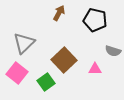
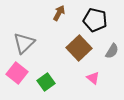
gray semicircle: moved 1 px left; rotated 77 degrees counterclockwise
brown square: moved 15 px right, 12 px up
pink triangle: moved 2 px left, 9 px down; rotated 40 degrees clockwise
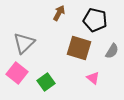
brown square: rotated 30 degrees counterclockwise
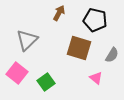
gray triangle: moved 3 px right, 3 px up
gray semicircle: moved 4 px down
pink triangle: moved 3 px right
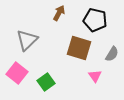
gray semicircle: moved 1 px up
pink triangle: moved 1 px left, 2 px up; rotated 16 degrees clockwise
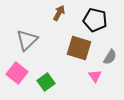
gray semicircle: moved 2 px left, 3 px down
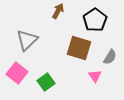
brown arrow: moved 1 px left, 2 px up
black pentagon: rotated 25 degrees clockwise
